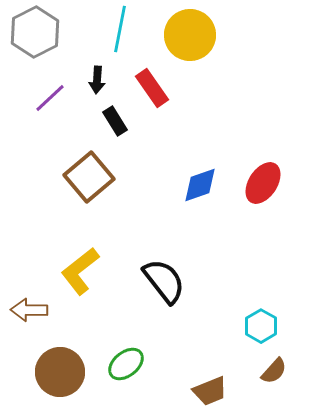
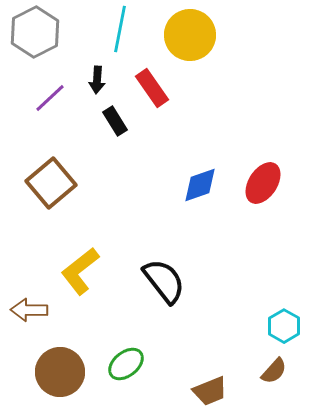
brown square: moved 38 px left, 6 px down
cyan hexagon: moved 23 px right
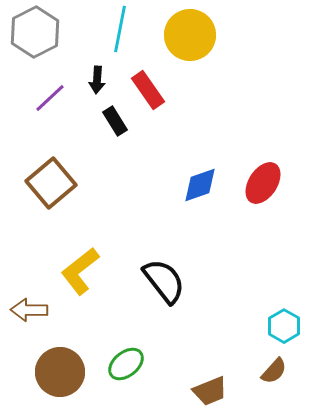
red rectangle: moved 4 px left, 2 px down
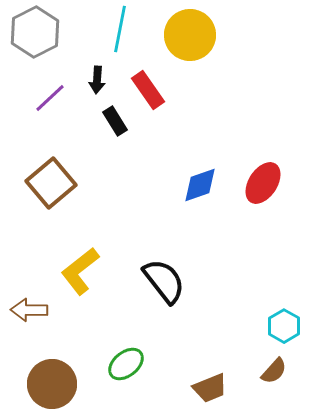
brown circle: moved 8 px left, 12 px down
brown trapezoid: moved 3 px up
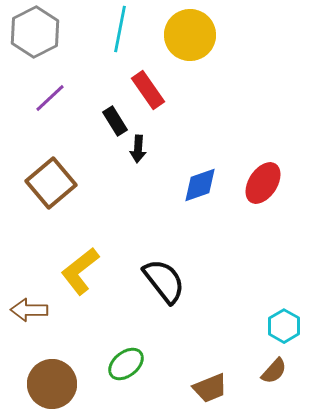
black arrow: moved 41 px right, 69 px down
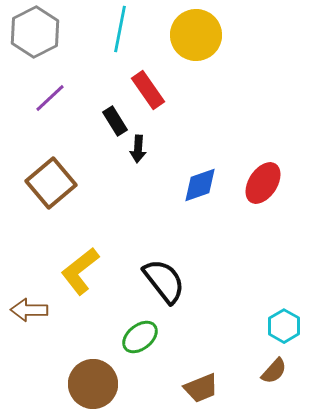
yellow circle: moved 6 px right
green ellipse: moved 14 px right, 27 px up
brown circle: moved 41 px right
brown trapezoid: moved 9 px left
